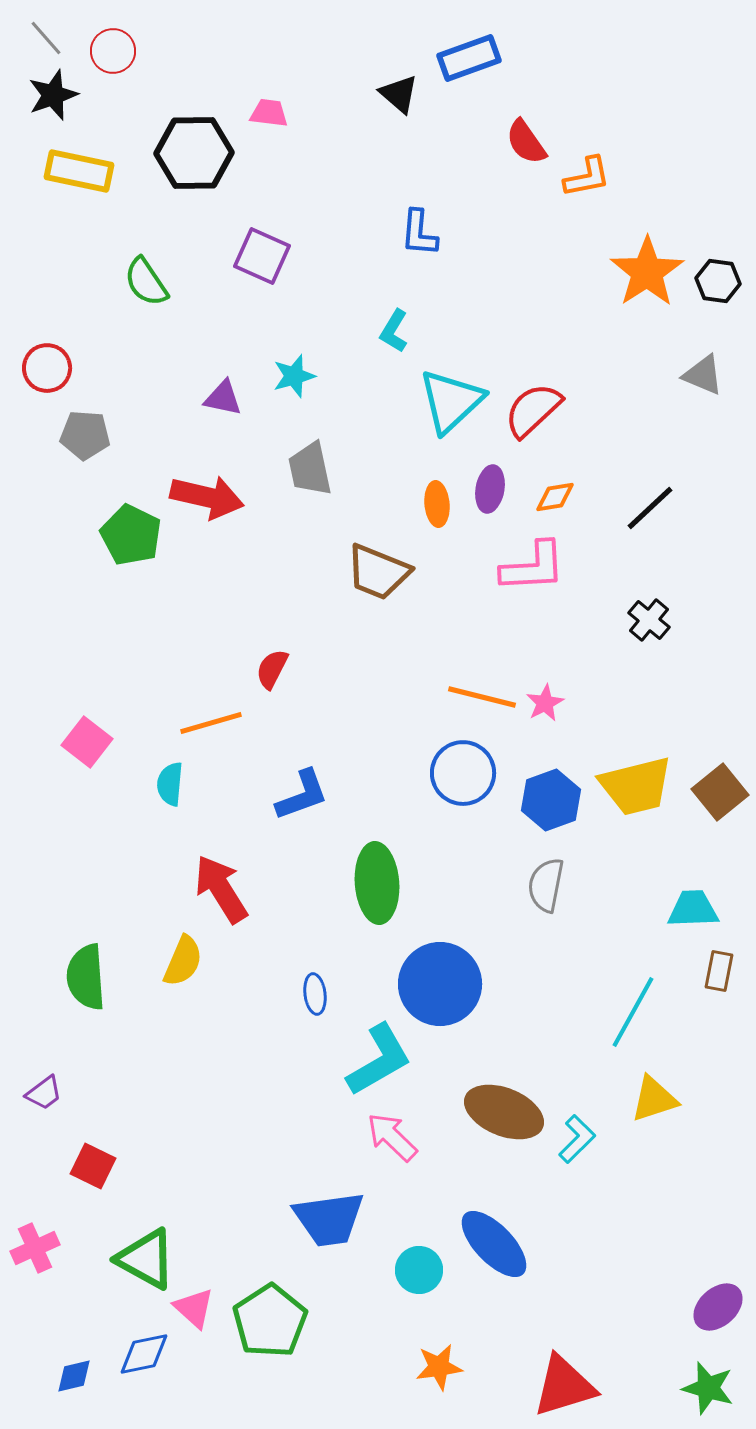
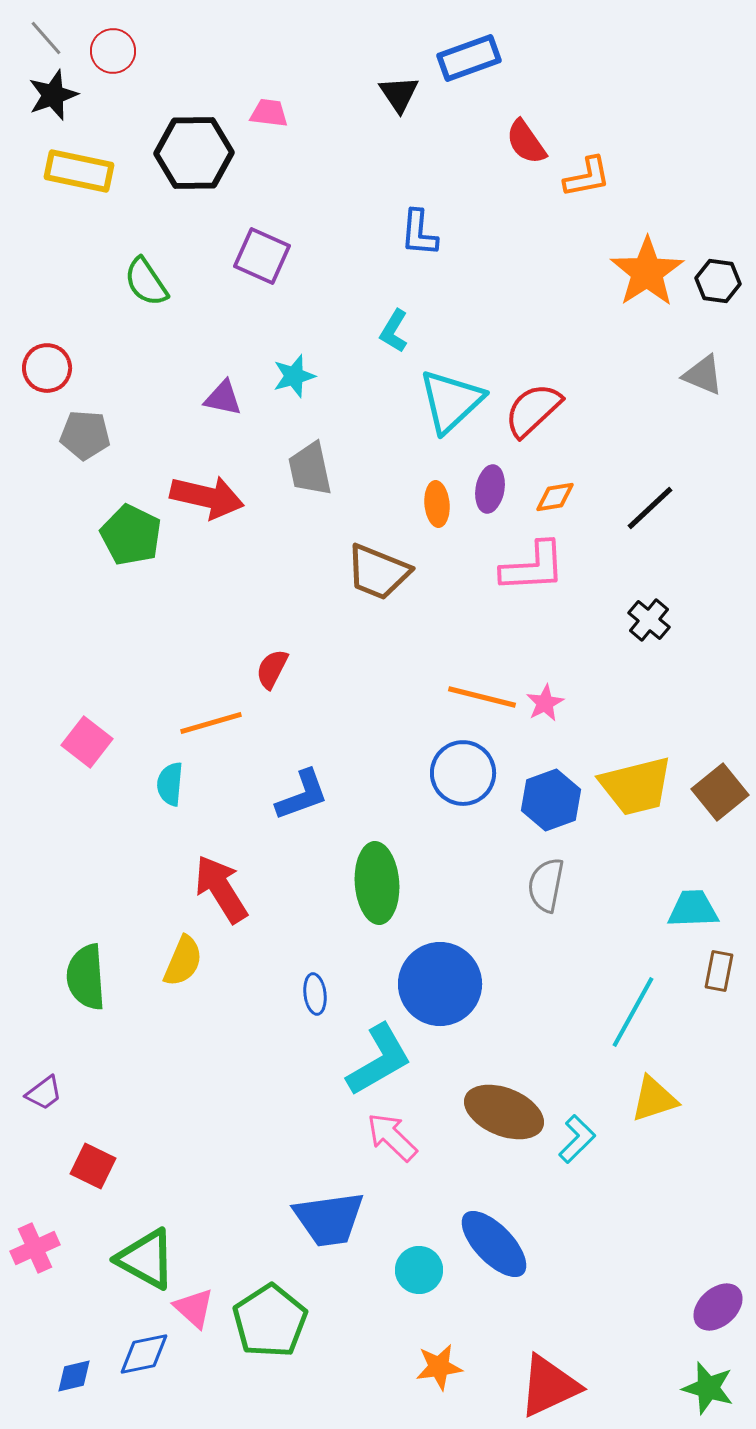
black triangle at (399, 94): rotated 15 degrees clockwise
red triangle at (564, 1386): moved 15 px left; rotated 8 degrees counterclockwise
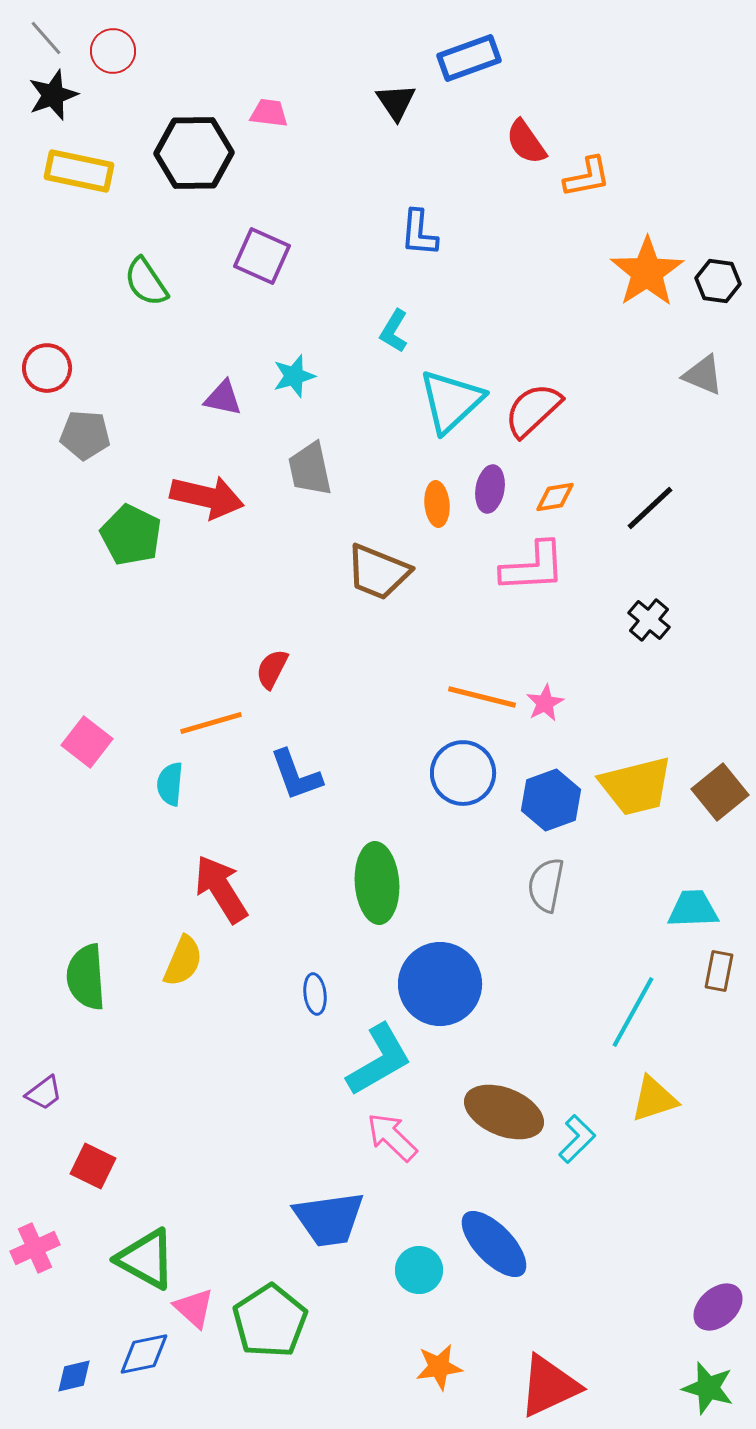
black triangle at (399, 94): moved 3 px left, 8 px down
blue L-shape at (302, 795): moved 6 px left, 20 px up; rotated 90 degrees clockwise
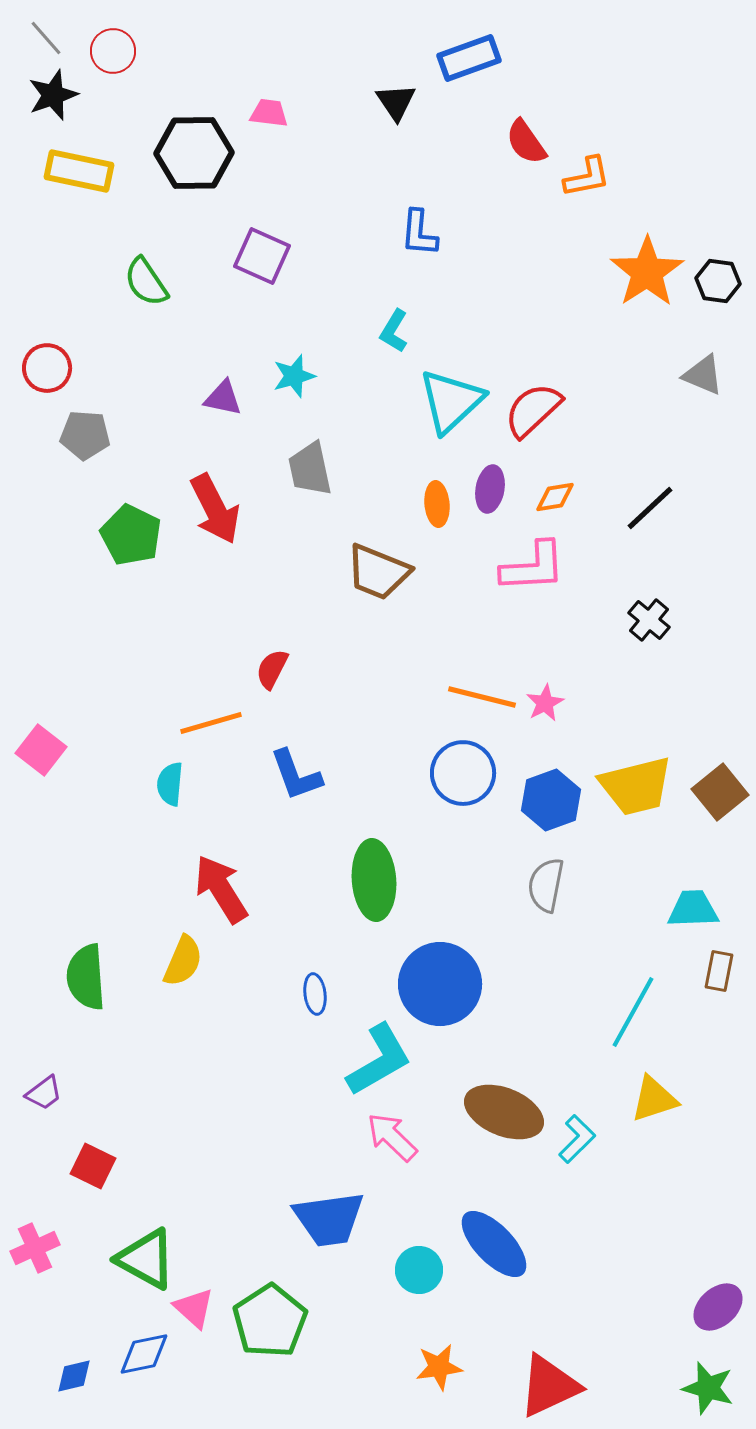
red arrow at (207, 497): moved 8 px right, 12 px down; rotated 50 degrees clockwise
pink square at (87, 742): moved 46 px left, 8 px down
green ellipse at (377, 883): moved 3 px left, 3 px up
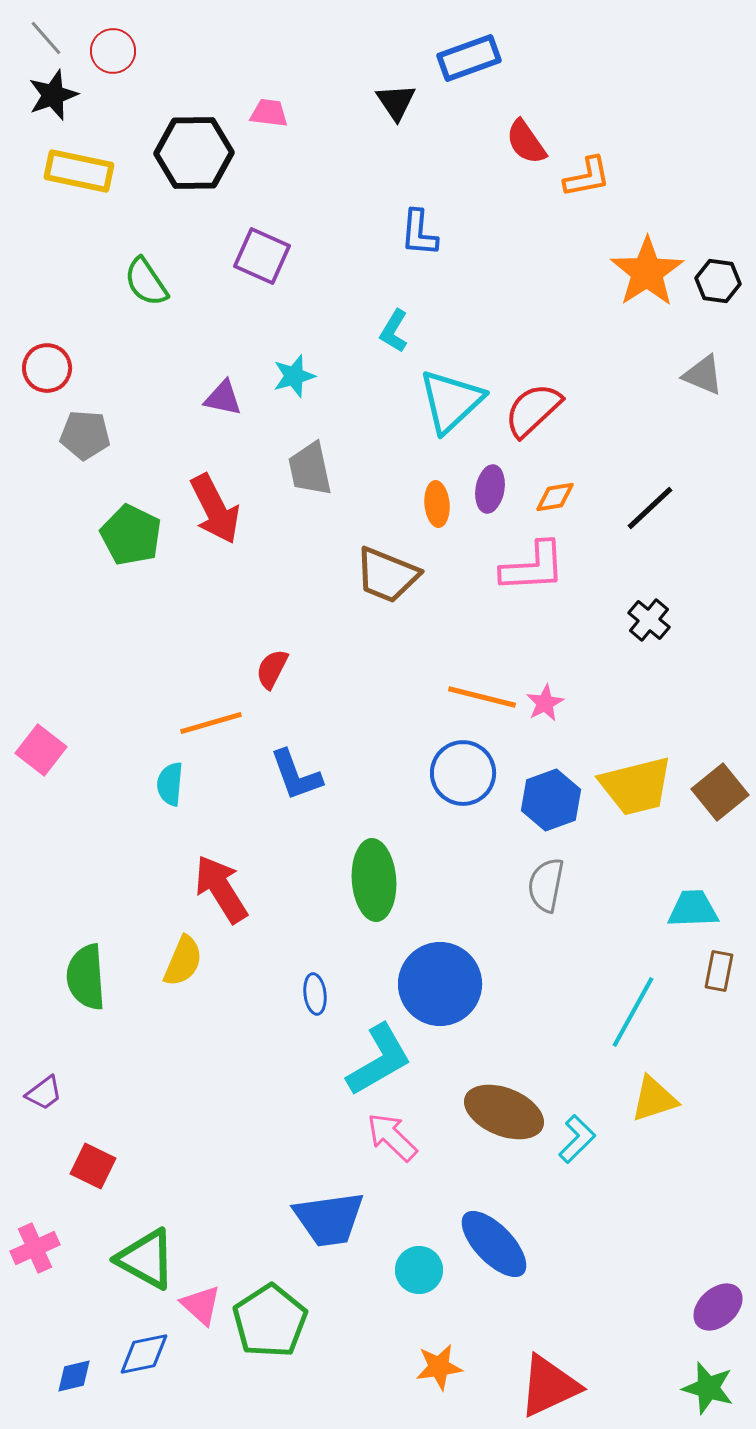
brown trapezoid at (378, 572): moved 9 px right, 3 px down
pink triangle at (194, 1308): moved 7 px right, 3 px up
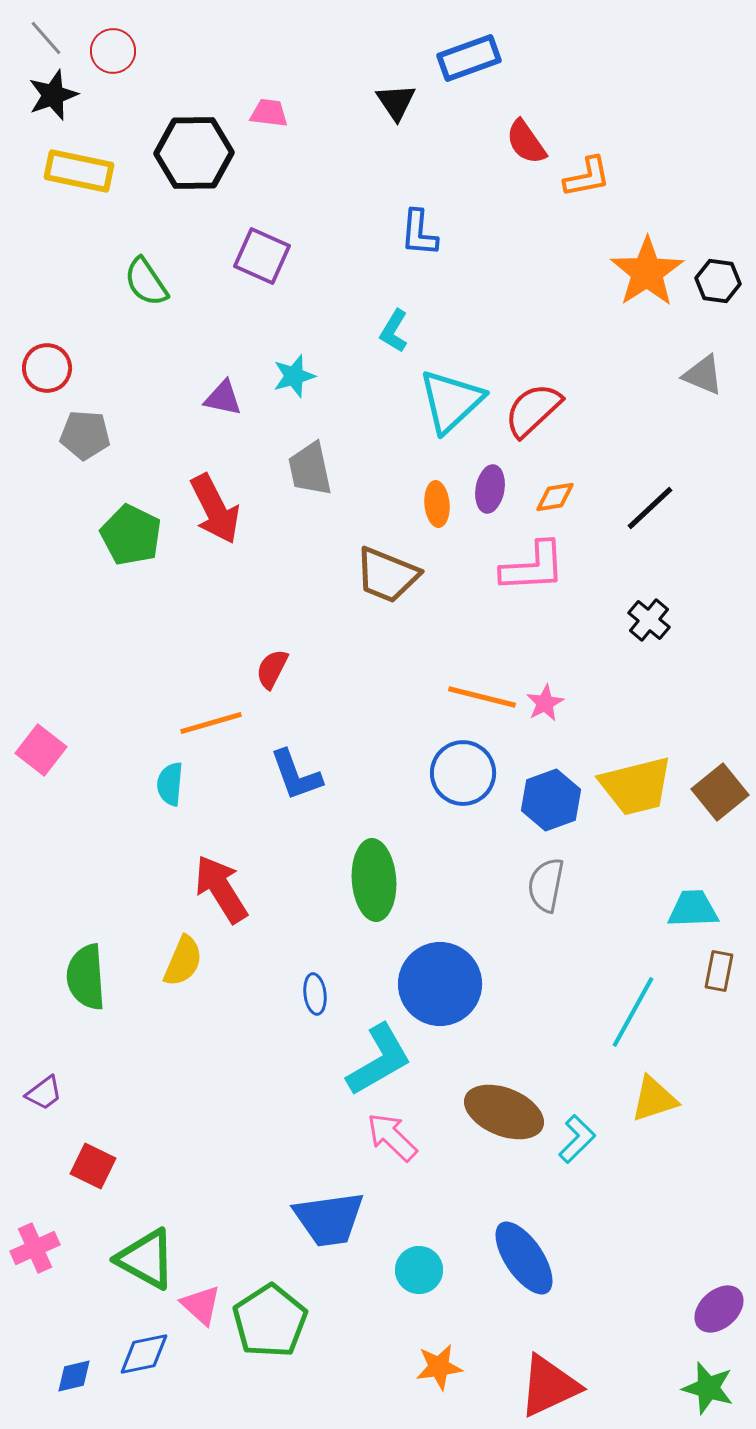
blue ellipse at (494, 1244): moved 30 px right, 14 px down; rotated 10 degrees clockwise
purple ellipse at (718, 1307): moved 1 px right, 2 px down
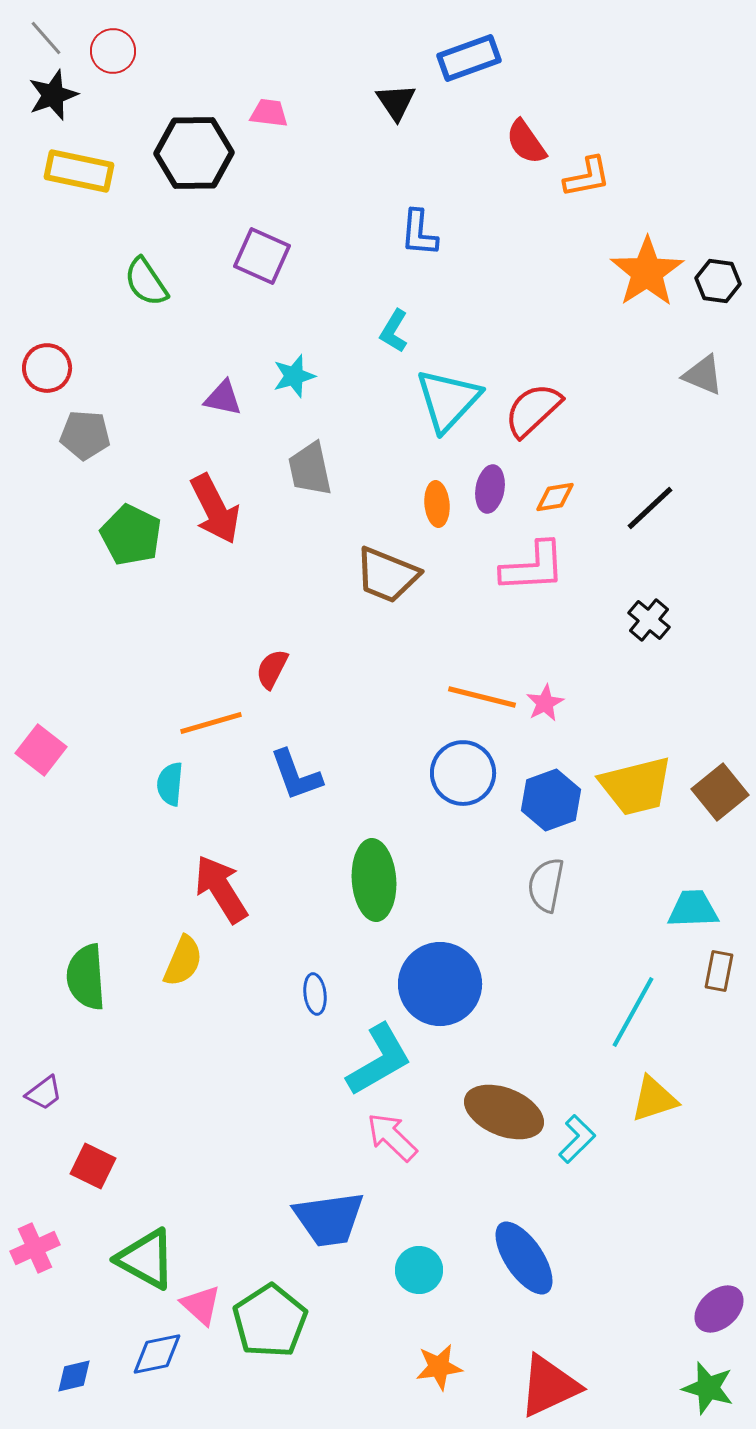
cyan triangle at (451, 401): moved 3 px left, 1 px up; rotated 4 degrees counterclockwise
blue diamond at (144, 1354): moved 13 px right
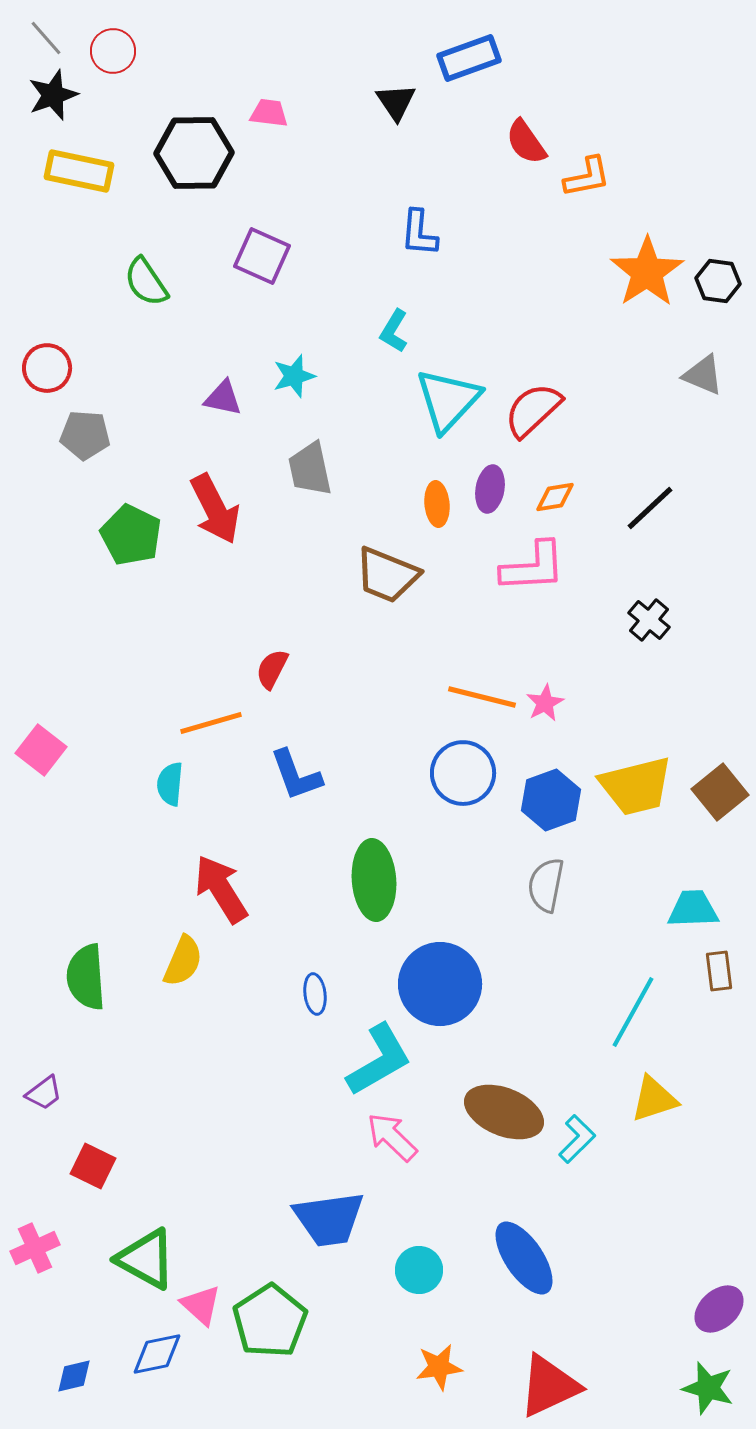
brown rectangle at (719, 971): rotated 18 degrees counterclockwise
